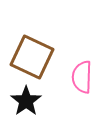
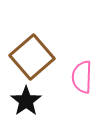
brown square: rotated 24 degrees clockwise
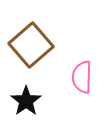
brown square: moved 1 px left, 12 px up
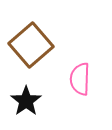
pink semicircle: moved 2 px left, 2 px down
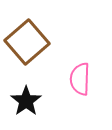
brown square: moved 4 px left, 3 px up
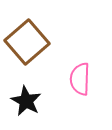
black star: rotated 8 degrees counterclockwise
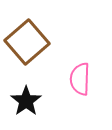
black star: rotated 8 degrees clockwise
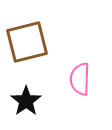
brown square: rotated 27 degrees clockwise
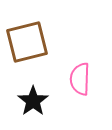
black star: moved 7 px right
